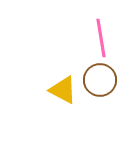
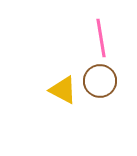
brown circle: moved 1 px down
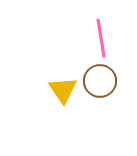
yellow triangle: rotated 28 degrees clockwise
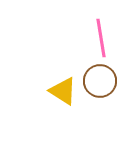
yellow triangle: moved 1 px down; rotated 24 degrees counterclockwise
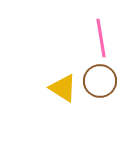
yellow triangle: moved 3 px up
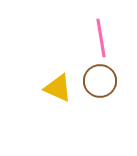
yellow triangle: moved 5 px left; rotated 8 degrees counterclockwise
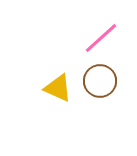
pink line: rotated 57 degrees clockwise
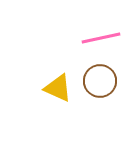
pink line: rotated 30 degrees clockwise
